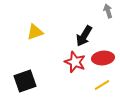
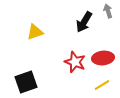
black arrow: moved 14 px up
black square: moved 1 px right, 1 px down
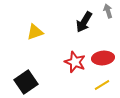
black square: rotated 15 degrees counterclockwise
